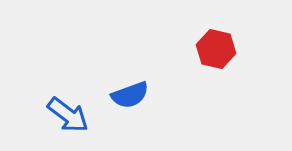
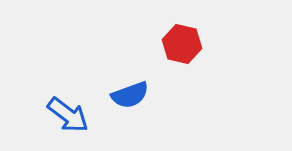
red hexagon: moved 34 px left, 5 px up
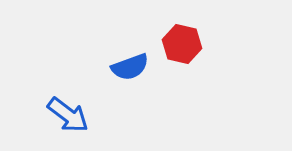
blue semicircle: moved 28 px up
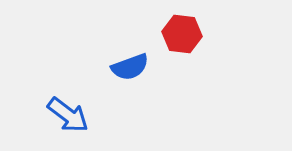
red hexagon: moved 10 px up; rotated 6 degrees counterclockwise
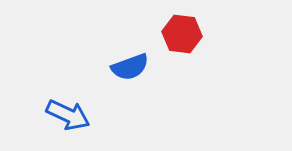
blue arrow: rotated 12 degrees counterclockwise
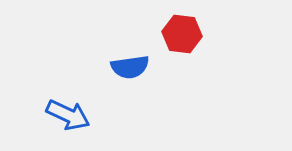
blue semicircle: rotated 12 degrees clockwise
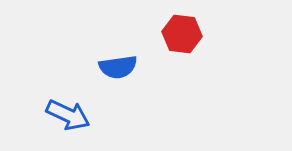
blue semicircle: moved 12 px left
